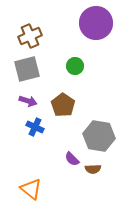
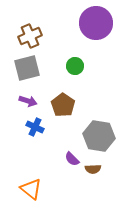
gray square: moved 1 px up
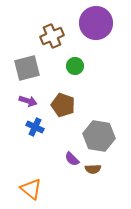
brown cross: moved 22 px right
brown pentagon: rotated 15 degrees counterclockwise
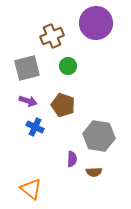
green circle: moved 7 px left
purple semicircle: rotated 133 degrees counterclockwise
brown semicircle: moved 1 px right, 3 px down
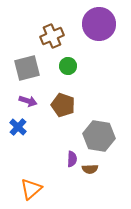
purple circle: moved 3 px right, 1 px down
blue cross: moved 17 px left; rotated 18 degrees clockwise
brown semicircle: moved 4 px left, 3 px up
orange triangle: rotated 40 degrees clockwise
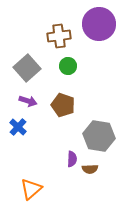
brown cross: moved 7 px right; rotated 15 degrees clockwise
gray square: rotated 28 degrees counterclockwise
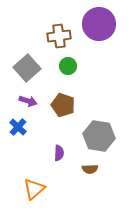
purple semicircle: moved 13 px left, 6 px up
orange triangle: moved 3 px right
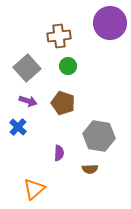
purple circle: moved 11 px right, 1 px up
brown pentagon: moved 2 px up
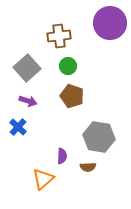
brown pentagon: moved 9 px right, 7 px up
gray hexagon: moved 1 px down
purple semicircle: moved 3 px right, 3 px down
brown semicircle: moved 2 px left, 2 px up
orange triangle: moved 9 px right, 10 px up
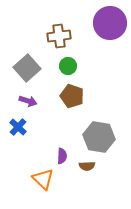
brown semicircle: moved 1 px left, 1 px up
orange triangle: rotated 35 degrees counterclockwise
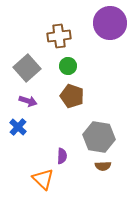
brown semicircle: moved 16 px right
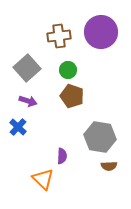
purple circle: moved 9 px left, 9 px down
green circle: moved 4 px down
gray hexagon: moved 1 px right
brown semicircle: moved 6 px right
